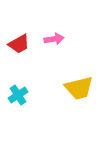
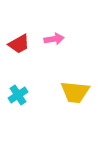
yellow trapezoid: moved 4 px left, 4 px down; rotated 20 degrees clockwise
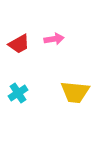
cyan cross: moved 2 px up
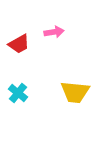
pink arrow: moved 7 px up
cyan cross: rotated 18 degrees counterclockwise
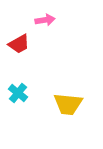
pink arrow: moved 9 px left, 12 px up
yellow trapezoid: moved 7 px left, 12 px down
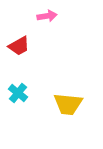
pink arrow: moved 2 px right, 4 px up
red trapezoid: moved 2 px down
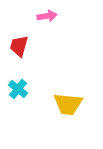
red trapezoid: rotated 135 degrees clockwise
cyan cross: moved 4 px up
